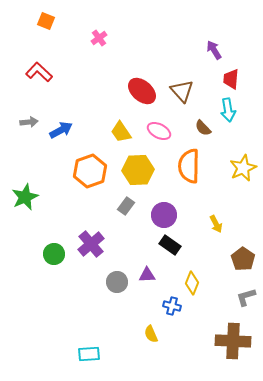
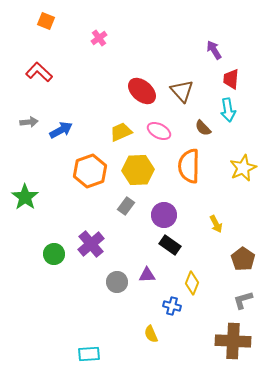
yellow trapezoid: rotated 100 degrees clockwise
green star: rotated 12 degrees counterclockwise
gray L-shape: moved 3 px left, 3 px down
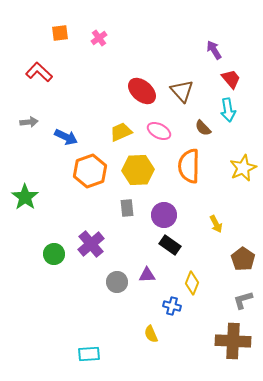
orange square: moved 14 px right, 12 px down; rotated 30 degrees counterclockwise
red trapezoid: rotated 135 degrees clockwise
blue arrow: moved 5 px right, 7 px down; rotated 55 degrees clockwise
gray rectangle: moved 1 px right, 2 px down; rotated 42 degrees counterclockwise
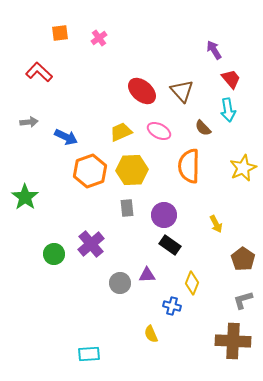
yellow hexagon: moved 6 px left
gray circle: moved 3 px right, 1 px down
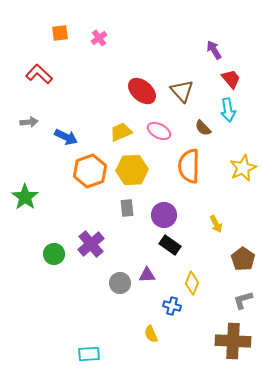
red L-shape: moved 2 px down
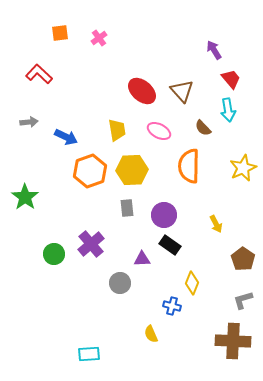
yellow trapezoid: moved 4 px left, 2 px up; rotated 105 degrees clockwise
purple triangle: moved 5 px left, 16 px up
